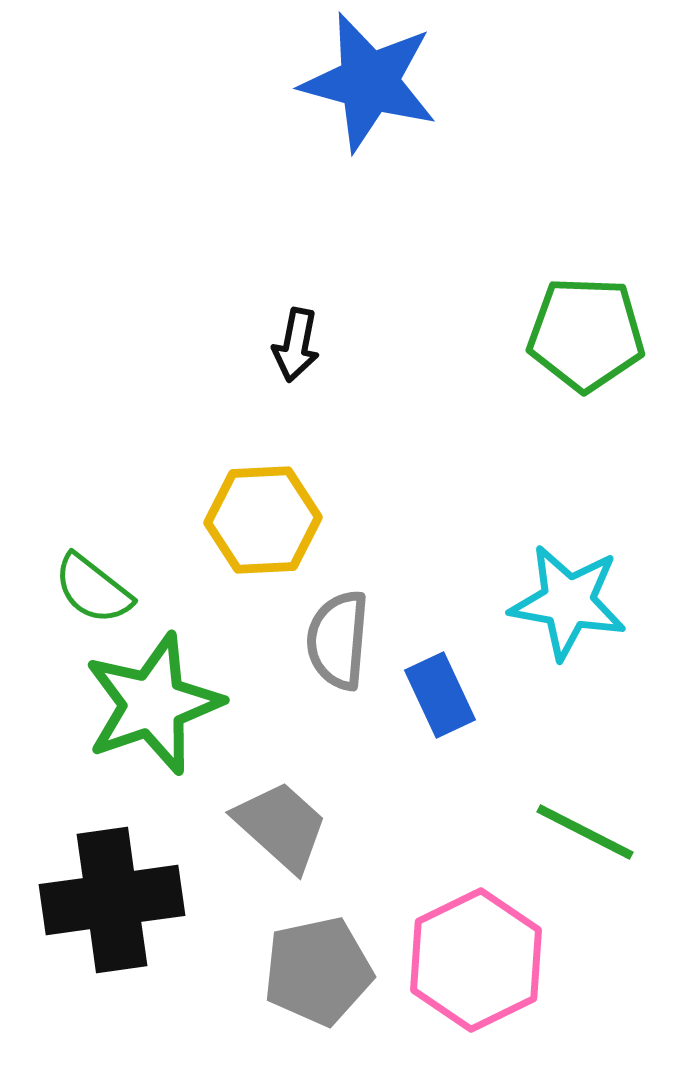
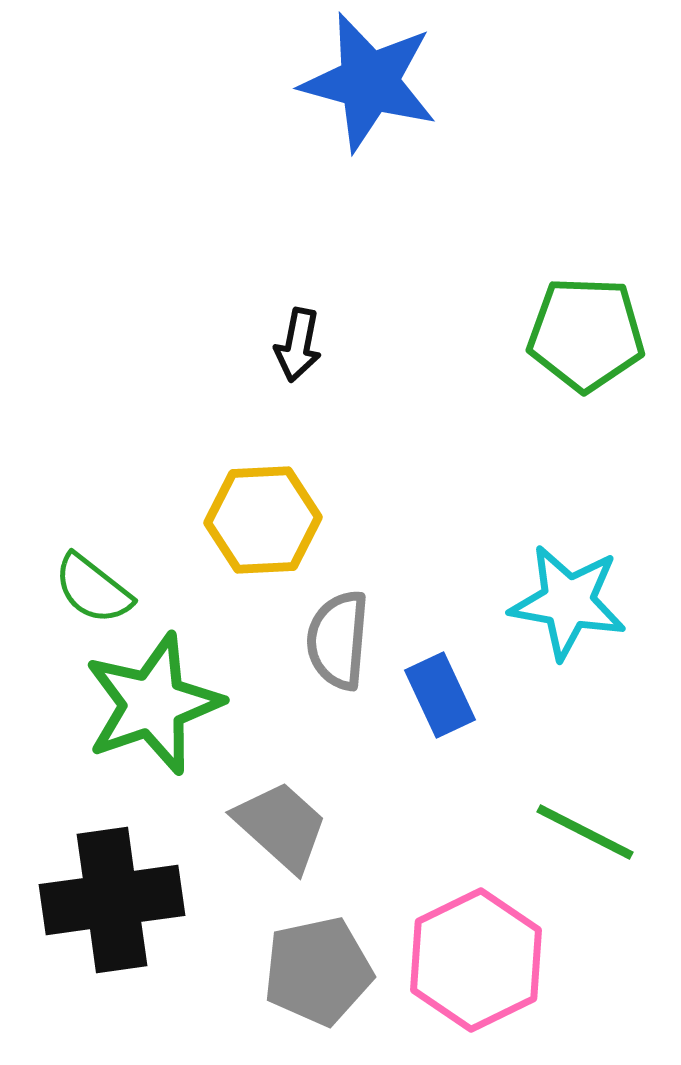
black arrow: moved 2 px right
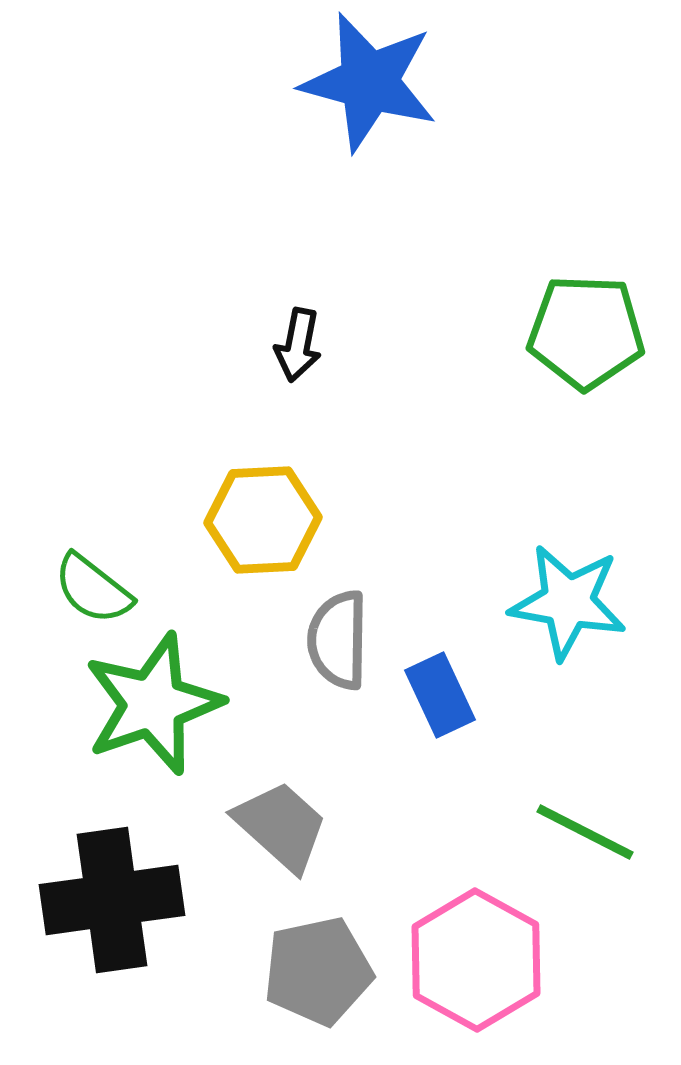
green pentagon: moved 2 px up
gray semicircle: rotated 4 degrees counterclockwise
pink hexagon: rotated 5 degrees counterclockwise
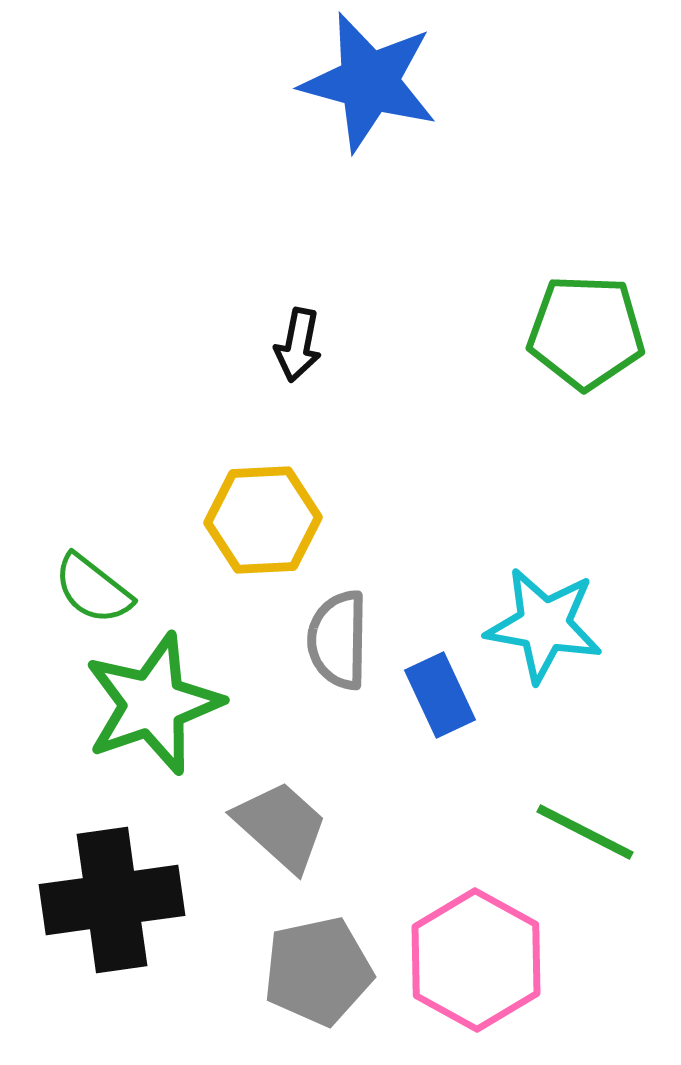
cyan star: moved 24 px left, 23 px down
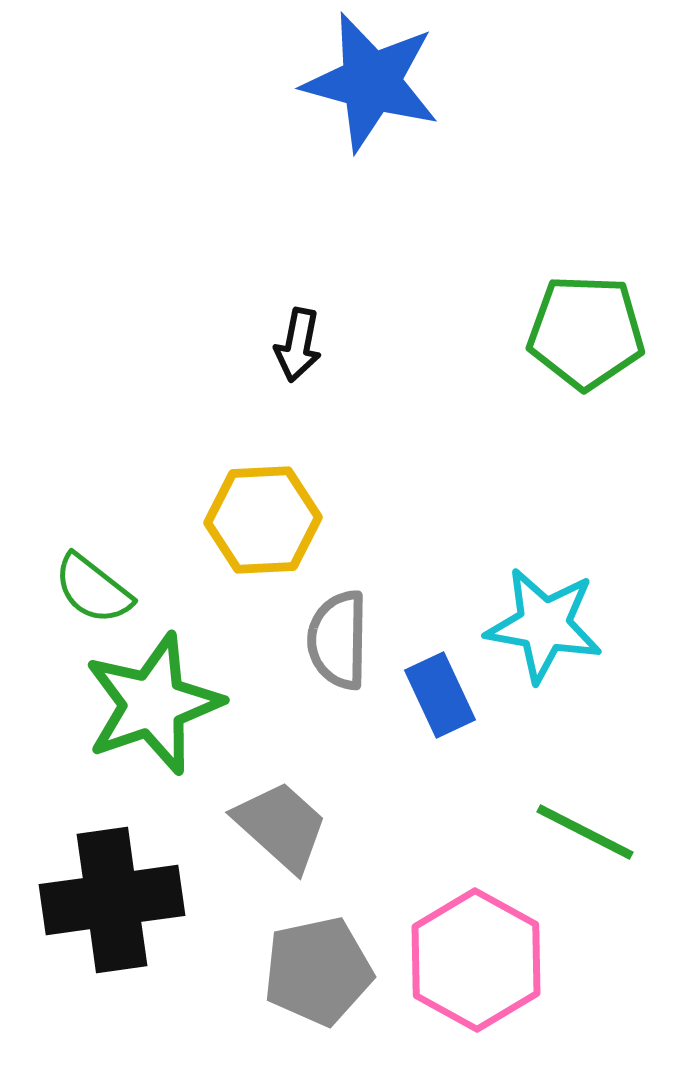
blue star: moved 2 px right
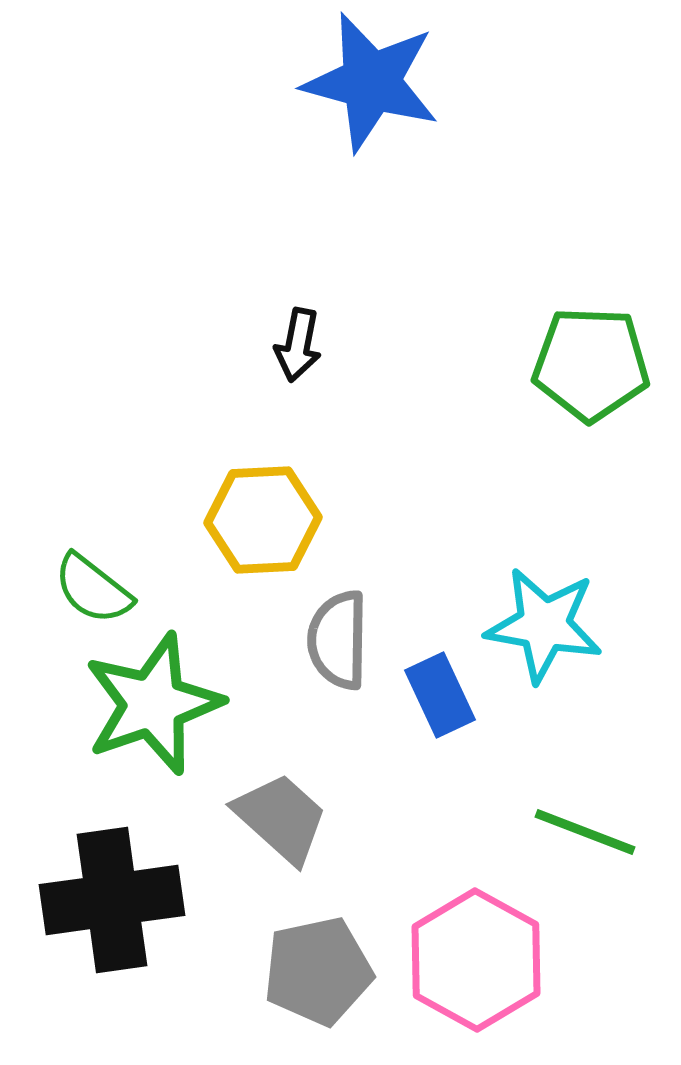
green pentagon: moved 5 px right, 32 px down
gray trapezoid: moved 8 px up
green line: rotated 6 degrees counterclockwise
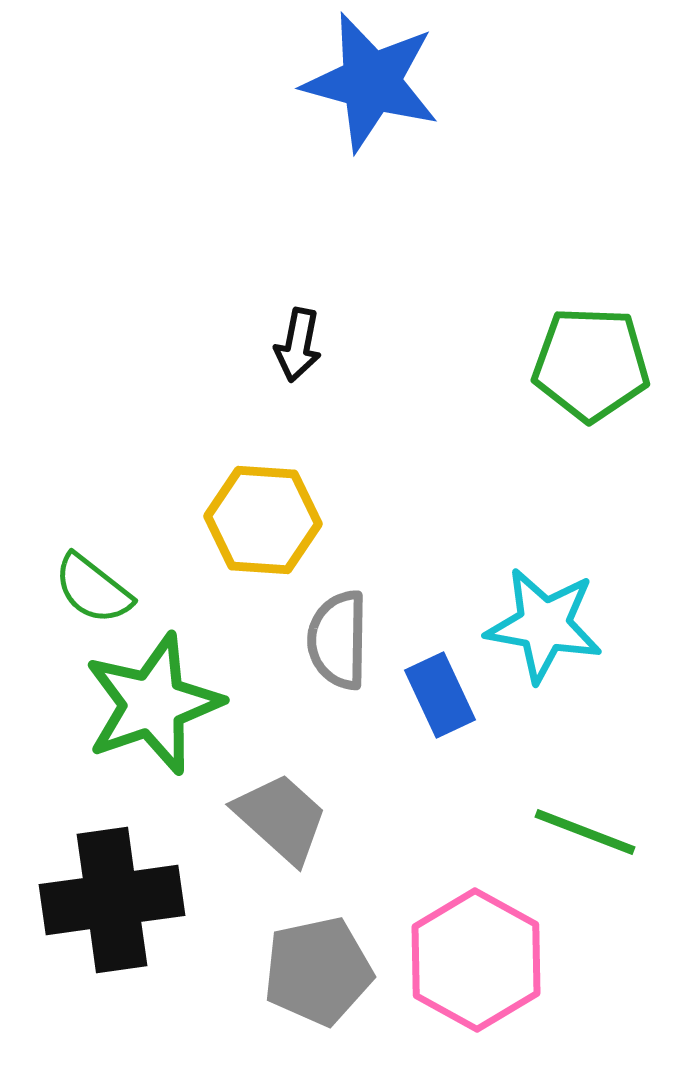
yellow hexagon: rotated 7 degrees clockwise
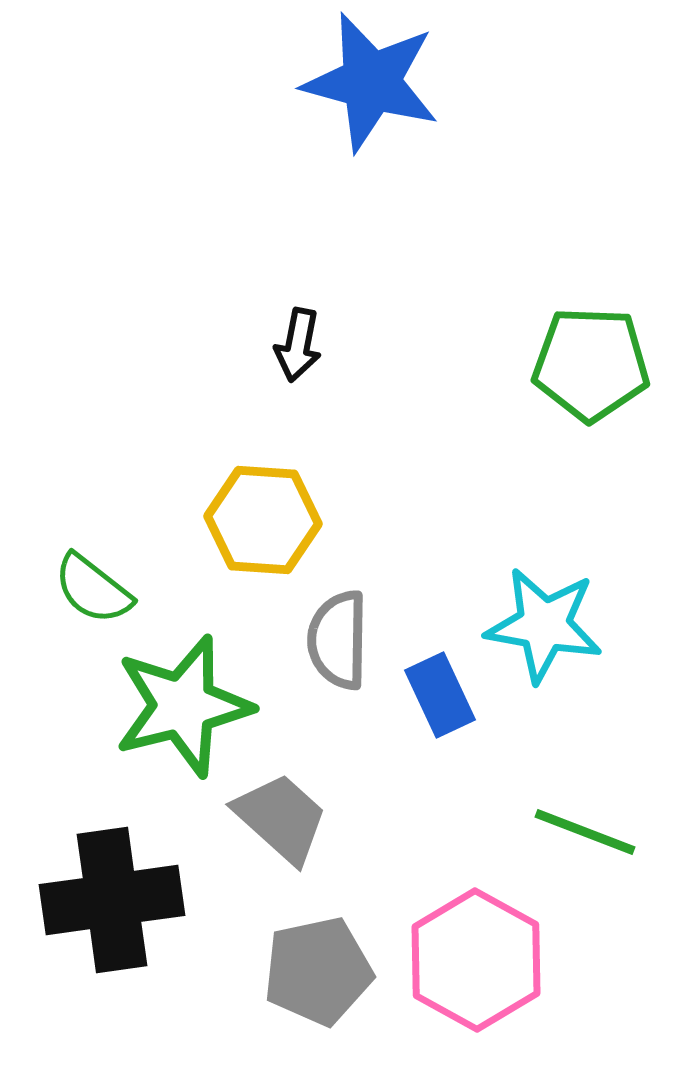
green star: moved 30 px right, 2 px down; rotated 5 degrees clockwise
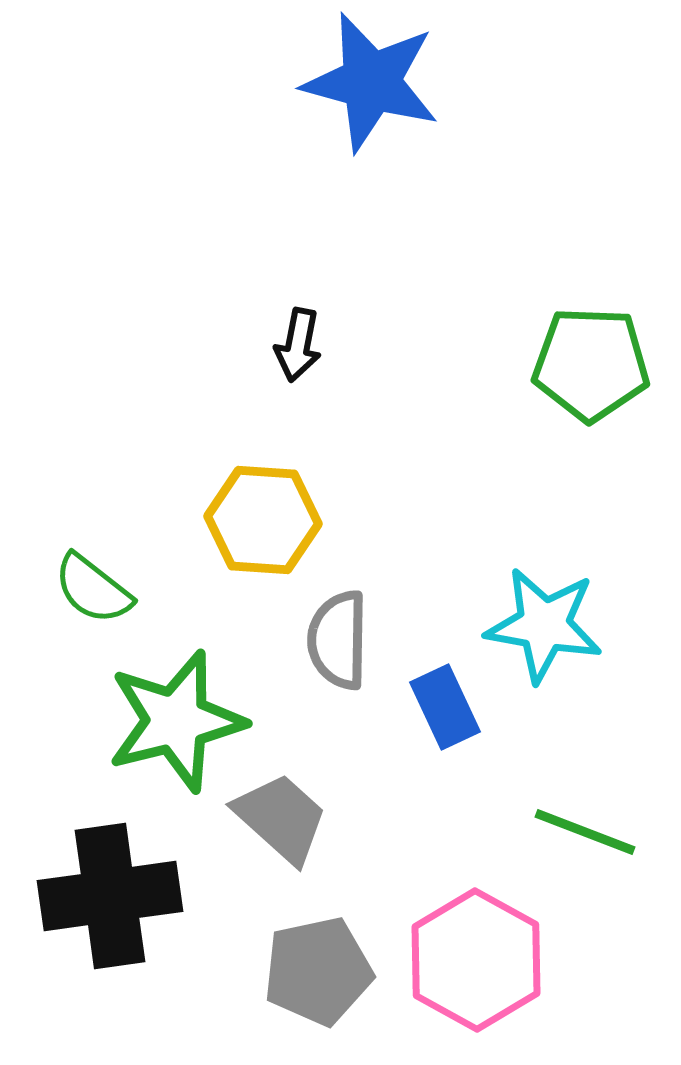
blue rectangle: moved 5 px right, 12 px down
green star: moved 7 px left, 15 px down
black cross: moved 2 px left, 4 px up
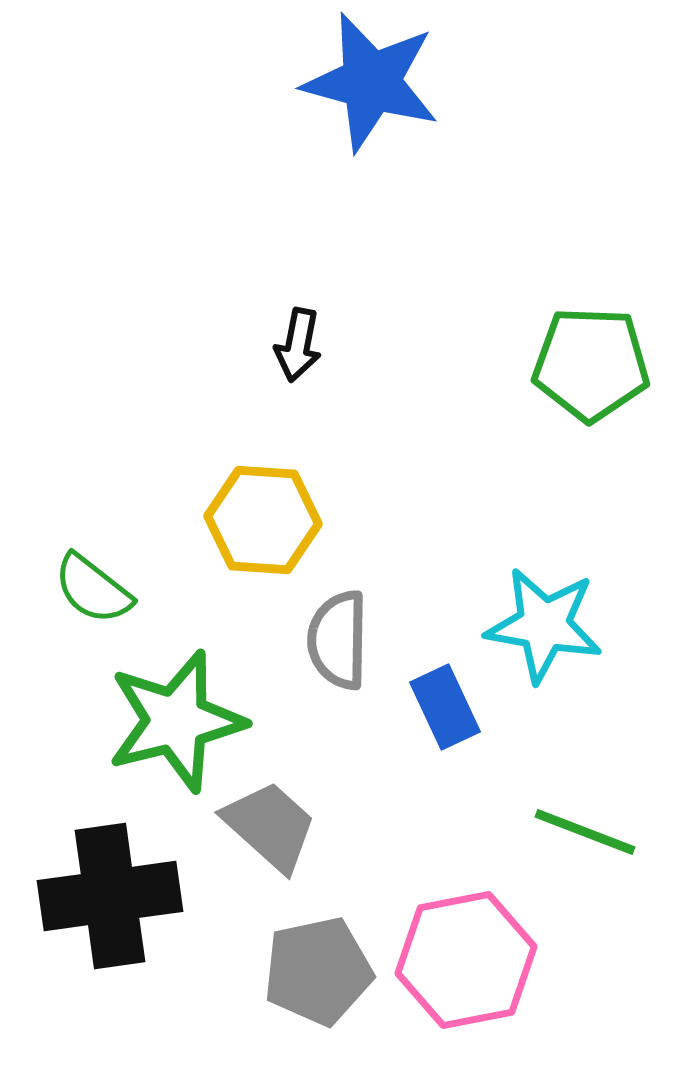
gray trapezoid: moved 11 px left, 8 px down
pink hexagon: moved 10 px left; rotated 20 degrees clockwise
